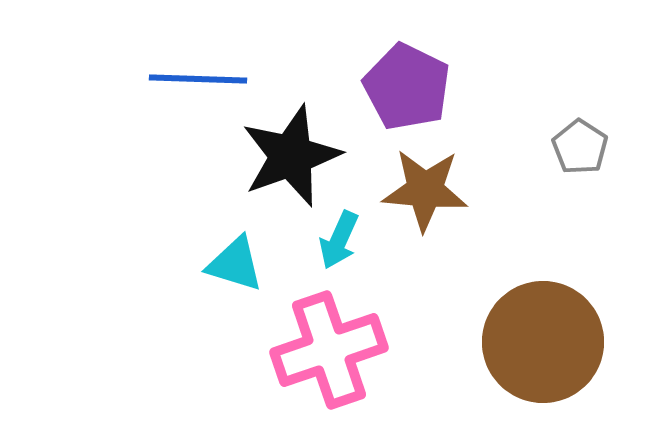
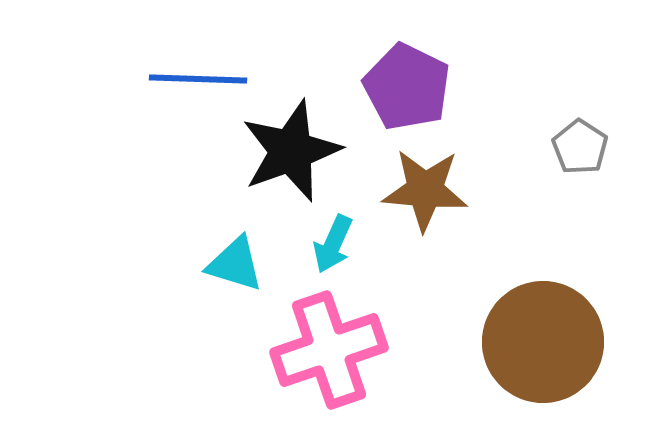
black star: moved 5 px up
cyan arrow: moved 6 px left, 4 px down
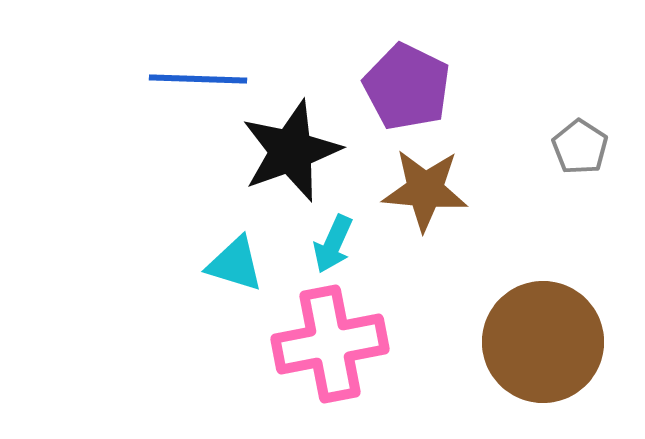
pink cross: moved 1 px right, 6 px up; rotated 8 degrees clockwise
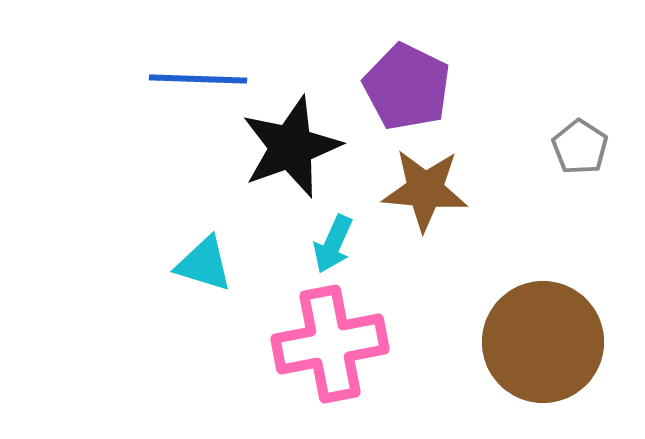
black star: moved 4 px up
cyan triangle: moved 31 px left
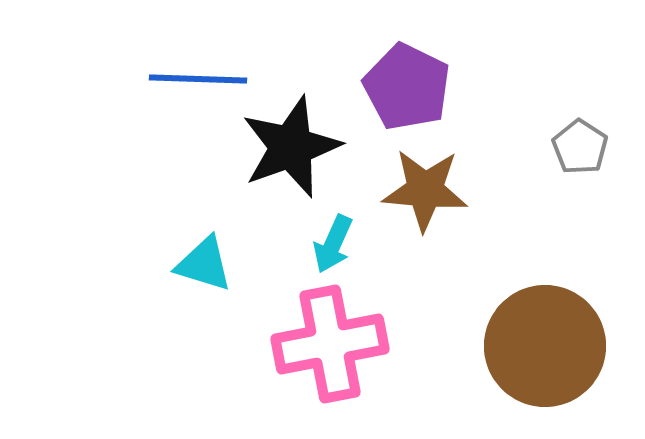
brown circle: moved 2 px right, 4 px down
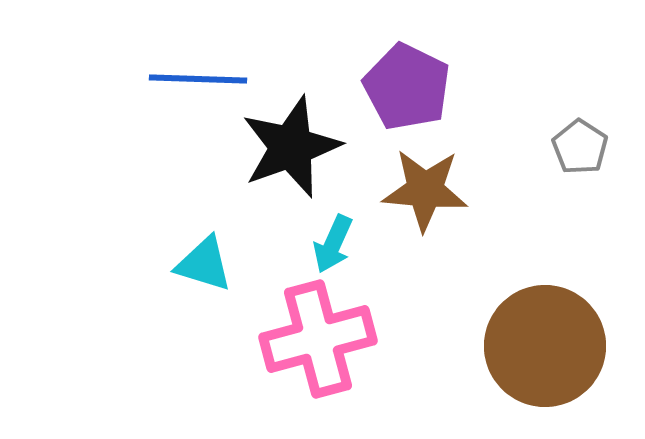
pink cross: moved 12 px left, 5 px up; rotated 4 degrees counterclockwise
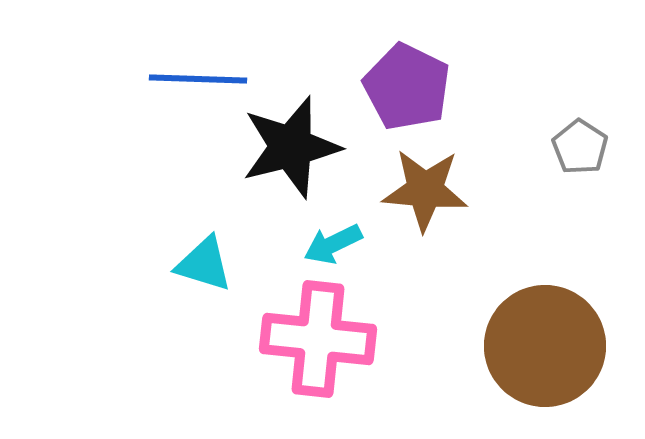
black star: rotated 6 degrees clockwise
cyan arrow: rotated 40 degrees clockwise
pink cross: rotated 21 degrees clockwise
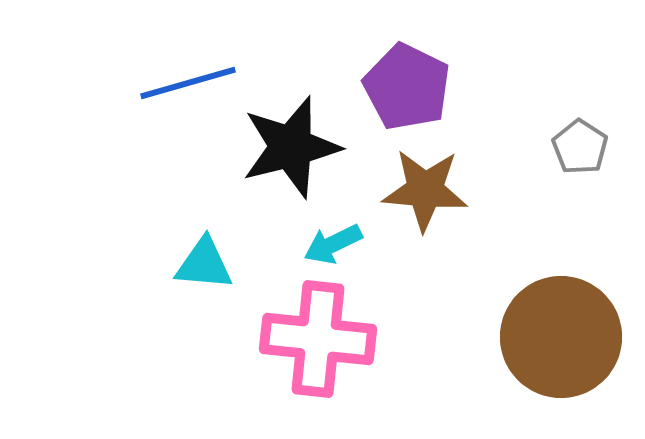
blue line: moved 10 px left, 4 px down; rotated 18 degrees counterclockwise
cyan triangle: rotated 12 degrees counterclockwise
brown circle: moved 16 px right, 9 px up
